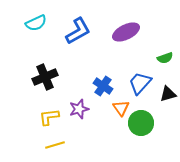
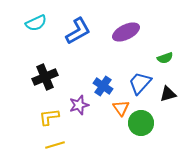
purple star: moved 4 px up
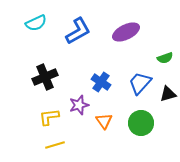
blue cross: moved 2 px left, 4 px up
orange triangle: moved 17 px left, 13 px down
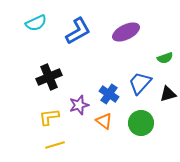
black cross: moved 4 px right
blue cross: moved 8 px right, 12 px down
orange triangle: rotated 18 degrees counterclockwise
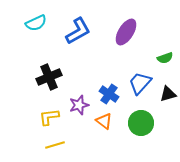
purple ellipse: rotated 32 degrees counterclockwise
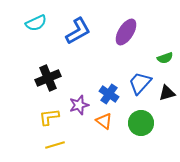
black cross: moved 1 px left, 1 px down
black triangle: moved 1 px left, 1 px up
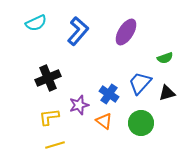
blue L-shape: rotated 20 degrees counterclockwise
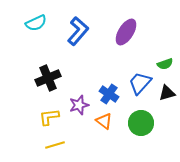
green semicircle: moved 6 px down
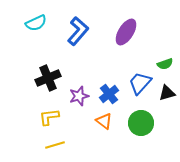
blue cross: rotated 18 degrees clockwise
purple star: moved 9 px up
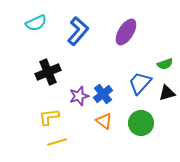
black cross: moved 6 px up
blue cross: moved 6 px left
yellow line: moved 2 px right, 3 px up
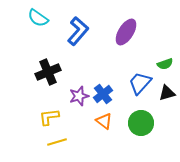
cyan semicircle: moved 2 px right, 5 px up; rotated 60 degrees clockwise
